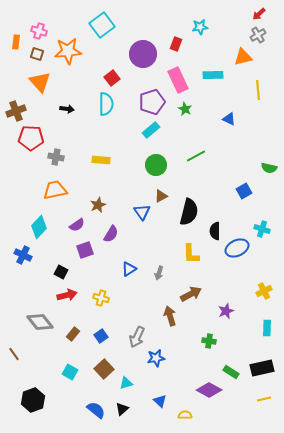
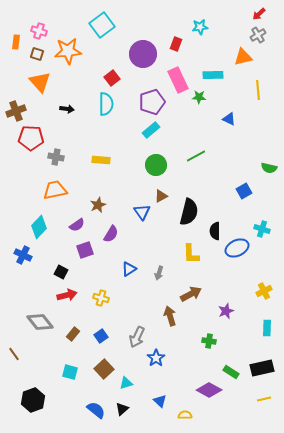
green star at (185, 109): moved 14 px right, 12 px up; rotated 24 degrees counterclockwise
blue star at (156, 358): rotated 24 degrees counterclockwise
cyan square at (70, 372): rotated 14 degrees counterclockwise
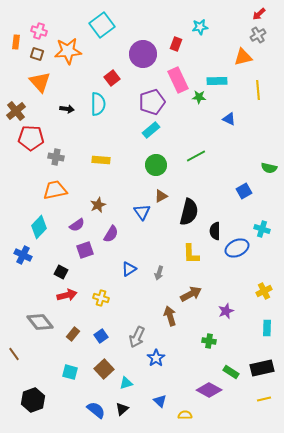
cyan rectangle at (213, 75): moved 4 px right, 6 px down
cyan semicircle at (106, 104): moved 8 px left
brown cross at (16, 111): rotated 18 degrees counterclockwise
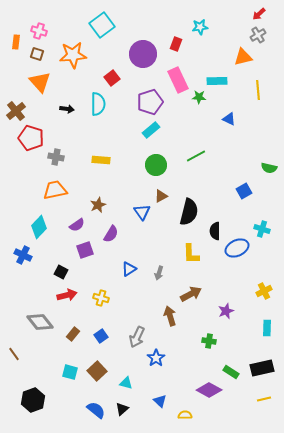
orange star at (68, 51): moved 5 px right, 4 px down
purple pentagon at (152, 102): moved 2 px left
red pentagon at (31, 138): rotated 15 degrees clockwise
brown square at (104, 369): moved 7 px left, 2 px down
cyan triangle at (126, 383): rotated 32 degrees clockwise
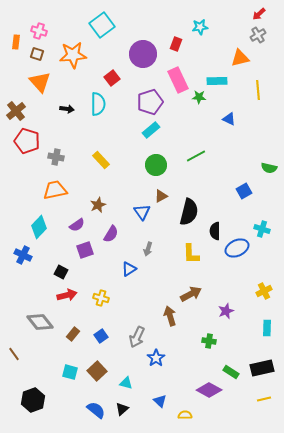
orange triangle at (243, 57): moved 3 px left, 1 px down
red pentagon at (31, 138): moved 4 px left, 3 px down
yellow rectangle at (101, 160): rotated 42 degrees clockwise
gray arrow at (159, 273): moved 11 px left, 24 px up
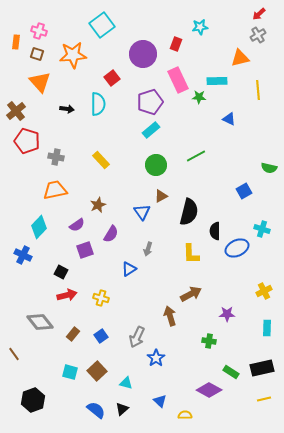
purple star at (226, 311): moved 1 px right, 3 px down; rotated 21 degrees clockwise
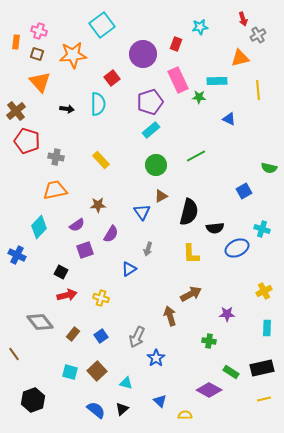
red arrow at (259, 14): moved 16 px left, 5 px down; rotated 64 degrees counterclockwise
brown star at (98, 205): rotated 21 degrees clockwise
black semicircle at (215, 231): moved 3 px up; rotated 96 degrees counterclockwise
blue cross at (23, 255): moved 6 px left
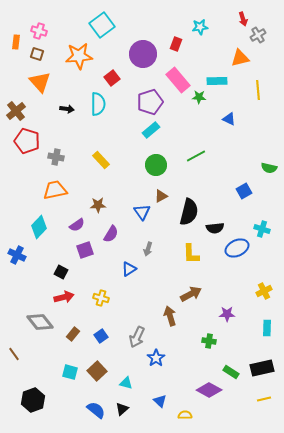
orange star at (73, 55): moved 6 px right, 1 px down
pink rectangle at (178, 80): rotated 15 degrees counterclockwise
red arrow at (67, 295): moved 3 px left, 2 px down
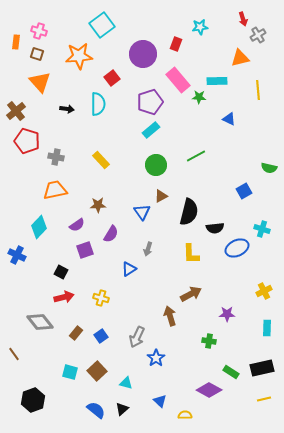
brown rectangle at (73, 334): moved 3 px right, 1 px up
